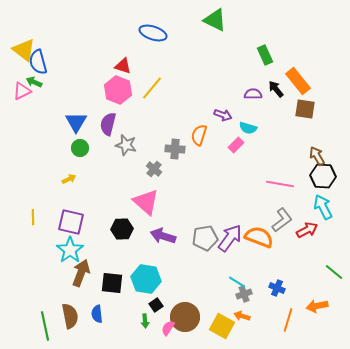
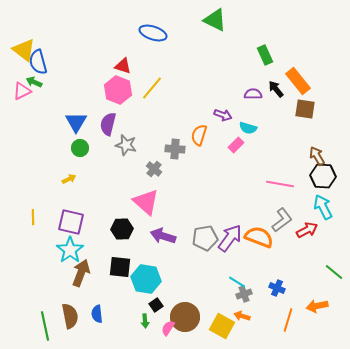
black square at (112, 283): moved 8 px right, 16 px up
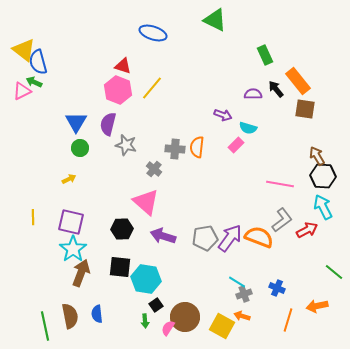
orange semicircle at (199, 135): moved 2 px left, 12 px down; rotated 10 degrees counterclockwise
cyan star at (70, 250): moved 3 px right, 1 px up
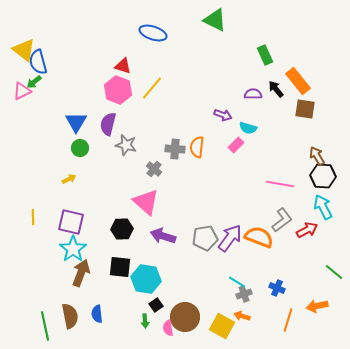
green arrow at (34, 82): rotated 63 degrees counterclockwise
pink semicircle at (168, 328): rotated 42 degrees counterclockwise
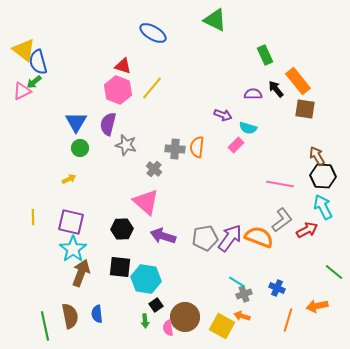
blue ellipse at (153, 33): rotated 12 degrees clockwise
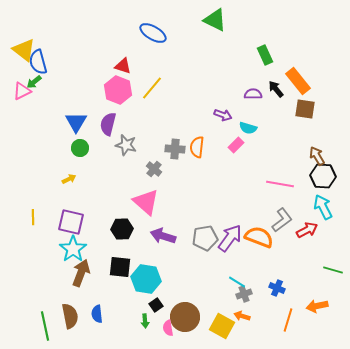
green line at (334, 272): moved 1 px left, 2 px up; rotated 24 degrees counterclockwise
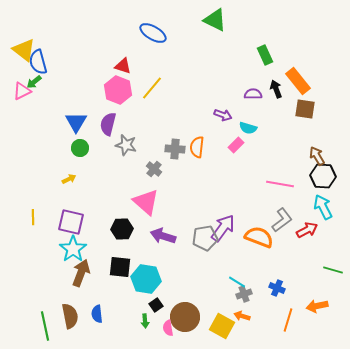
black arrow at (276, 89): rotated 18 degrees clockwise
purple arrow at (230, 238): moved 7 px left, 10 px up
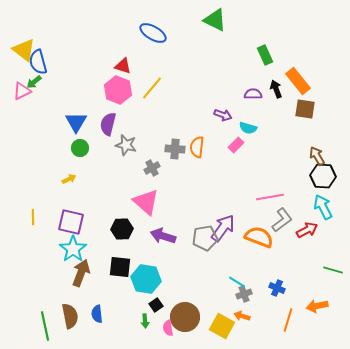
gray cross at (154, 169): moved 2 px left, 1 px up; rotated 21 degrees clockwise
pink line at (280, 184): moved 10 px left, 13 px down; rotated 20 degrees counterclockwise
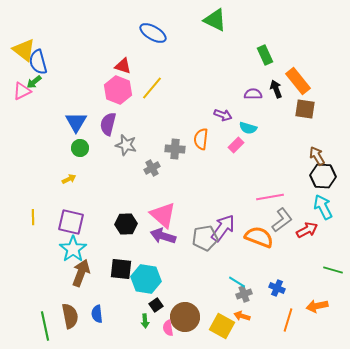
orange semicircle at (197, 147): moved 4 px right, 8 px up
pink triangle at (146, 202): moved 17 px right, 13 px down
black hexagon at (122, 229): moved 4 px right, 5 px up
black square at (120, 267): moved 1 px right, 2 px down
